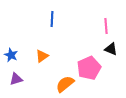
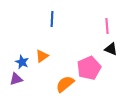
pink line: moved 1 px right
blue star: moved 11 px right, 7 px down
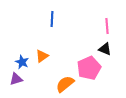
black triangle: moved 6 px left
